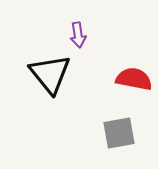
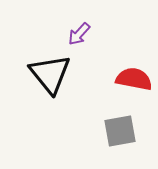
purple arrow: moved 1 px right, 1 px up; rotated 50 degrees clockwise
gray square: moved 1 px right, 2 px up
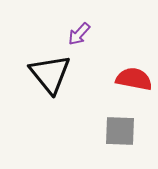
gray square: rotated 12 degrees clockwise
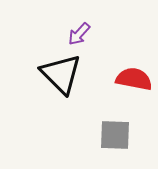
black triangle: moved 11 px right; rotated 6 degrees counterclockwise
gray square: moved 5 px left, 4 px down
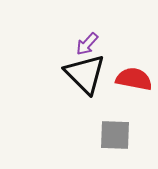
purple arrow: moved 8 px right, 10 px down
black triangle: moved 24 px right
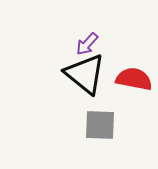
black triangle: rotated 6 degrees counterclockwise
gray square: moved 15 px left, 10 px up
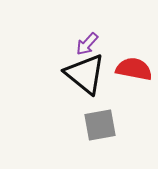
red semicircle: moved 10 px up
gray square: rotated 12 degrees counterclockwise
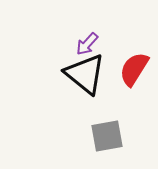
red semicircle: rotated 69 degrees counterclockwise
gray square: moved 7 px right, 11 px down
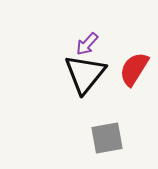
black triangle: rotated 30 degrees clockwise
gray square: moved 2 px down
